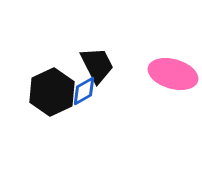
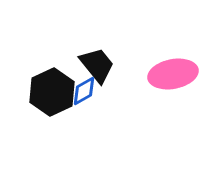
black trapezoid: rotated 12 degrees counterclockwise
pink ellipse: rotated 27 degrees counterclockwise
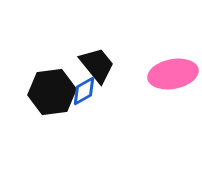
black hexagon: rotated 18 degrees clockwise
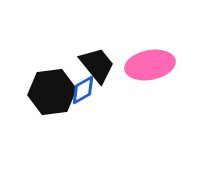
pink ellipse: moved 23 px left, 9 px up
blue diamond: moved 1 px left, 1 px up
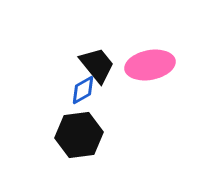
black hexagon: moved 27 px right, 43 px down
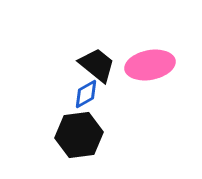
black trapezoid: rotated 12 degrees counterclockwise
blue diamond: moved 3 px right, 4 px down
